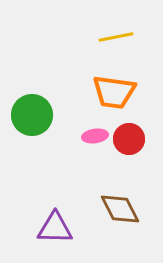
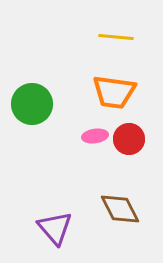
yellow line: rotated 16 degrees clockwise
green circle: moved 11 px up
purple triangle: rotated 48 degrees clockwise
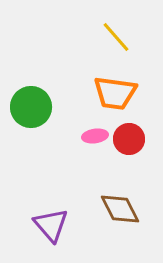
yellow line: rotated 44 degrees clockwise
orange trapezoid: moved 1 px right, 1 px down
green circle: moved 1 px left, 3 px down
purple triangle: moved 4 px left, 3 px up
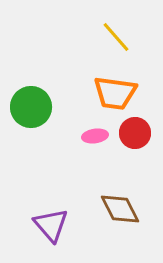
red circle: moved 6 px right, 6 px up
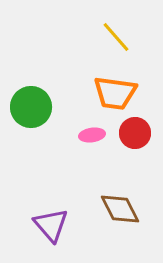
pink ellipse: moved 3 px left, 1 px up
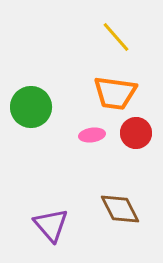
red circle: moved 1 px right
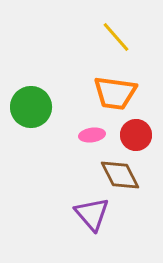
red circle: moved 2 px down
brown diamond: moved 34 px up
purple triangle: moved 41 px right, 11 px up
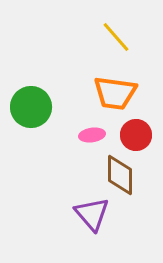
brown diamond: rotated 27 degrees clockwise
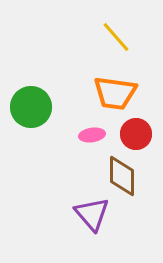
red circle: moved 1 px up
brown diamond: moved 2 px right, 1 px down
